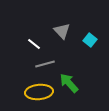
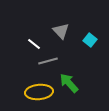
gray triangle: moved 1 px left
gray line: moved 3 px right, 3 px up
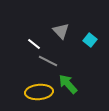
gray line: rotated 42 degrees clockwise
green arrow: moved 1 px left, 1 px down
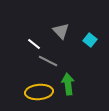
green arrow: rotated 35 degrees clockwise
